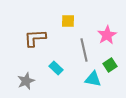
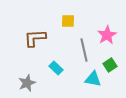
gray star: moved 1 px right, 2 px down
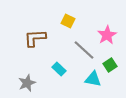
yellow square: rotated 24 degrees clockwise
gray line: rotated 35 degrees counterclockwise
cyan rectangle: moved 3 px right, 1 px down
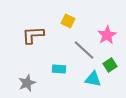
brown L-shape: moved 2 px left, 3 px up
cyan rectangle: rotated 40 degrees counterclockwise
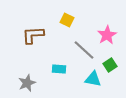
yellow square: moved 1 px left, 1 px up
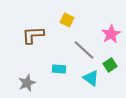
pink star: moved 4 px right, 1 px up
cyan triangle: moved 2 px left, 1 px up; rotated 24 degrees clockwise
